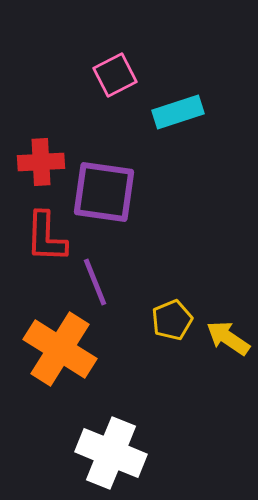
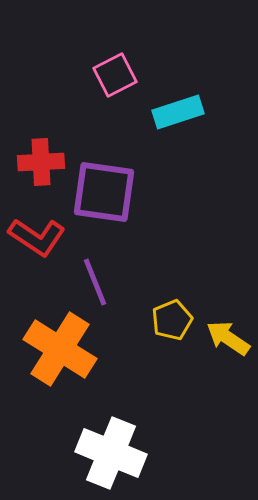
red L-shape: moved 9 px left; rotated 58 degrees counterclockwise
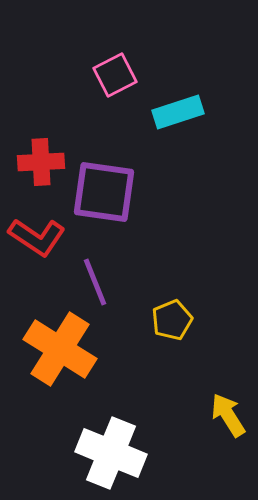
yellow arrow: moved 77 px down; rotated 24 degrees clockwise
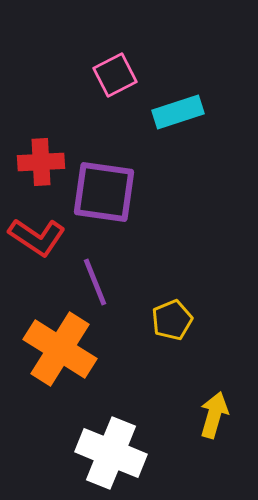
yellow arrow: moved 14 px left; rotated 48 degrees clockwise
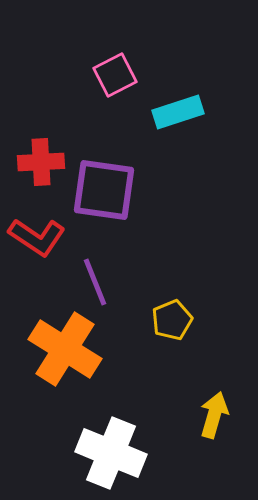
purple square: moved 2 px up
orange cross: moved 5 px right
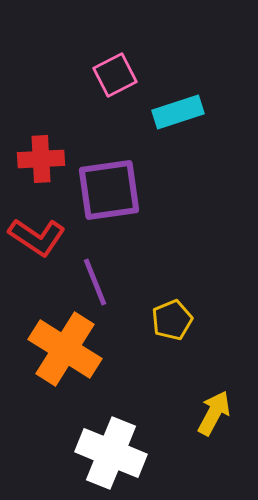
red cross: moved 3 px up
purple square: moved 5 px right; rotated 16 degrees counterclockwise
yellow arrow: moved 2 px up; rotated 12 degrees clockwise
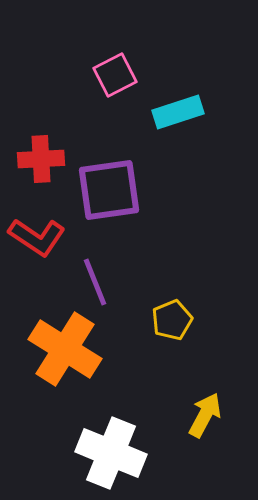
yellow arrow: moved 9 px left, 2 px down
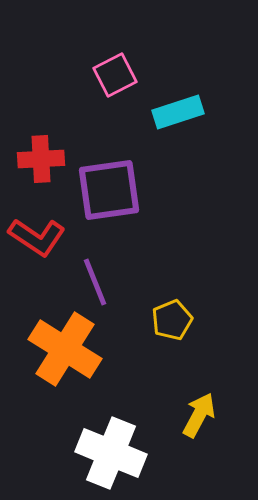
yellow arrow: moved 6 px left
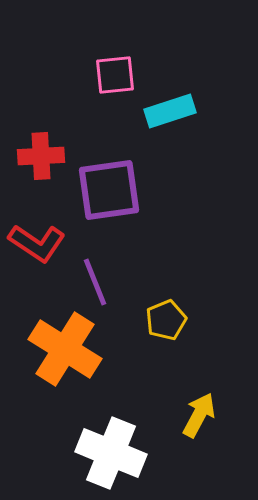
pink square: rotated 21 degrees clockwise
cyan rectangle: moved 8 px left, 1 px up
red cross: moved 3 px up
red L-shape: moved 6 px down
yellow pentagon: moved 6 px left
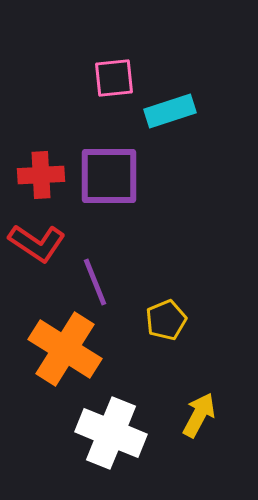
pink square: moved 1 px left, 3 px down
red cross: moved 19 px down
purple square: moved 14 px up; rotated 8 degrees clockwise
white cross: moved 20 px up
